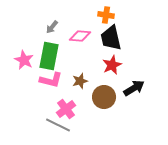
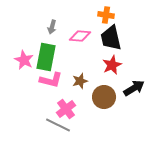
gray arrow: rotated 24 degrees counterclockwise
green rectangle: moved 3 px left, 1 px down
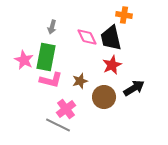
orange cross: moved 18 px right
pink diamond: moved 7 px right, 1 px down; rotated 60 degrees clockwise
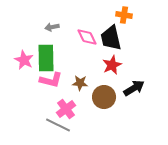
gray arrow: rotated 64 degrees clockwise
green rectangle: moved 1 px down; rotated 12 degrees counterclockwise
brown star: moved 2 px down; rotated 21 degrees clockwise
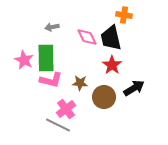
red star: rotated 12 degrees counterclockwise
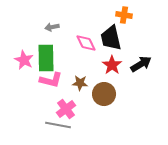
pink diamond: moved 1 px left, 6 px down
black arrow: moved 7 px right, 24 px up
brown circle: moved 3 px up
gray line: rotated 15 degrees counterclockwise
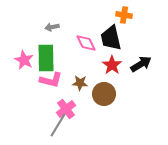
gray line: rotated 70 degrees counterclockwise
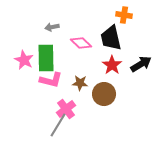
pink diamond: moved 5 px left; rotated 20 degrees counterclockwise
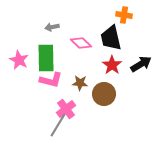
pink star: moved 5 px left
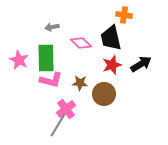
red star: rotated 18 degrees clockwise
